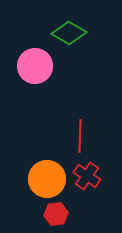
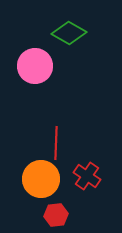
red line: moved 24 px left, 7 px down
orange circle: moved 6 px left
red hexagon: moved 1 px down
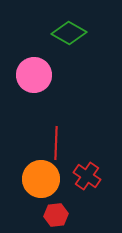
pink circle: moved 1 px left, 9 px down
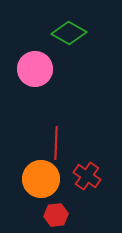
pink circle: moved 1 px right, 6 px up
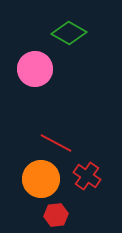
red line: rotated 64 degrees counterclockwise
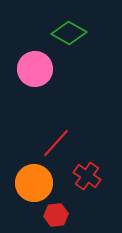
red line: rotated 76 degrees counterclockwise
orange circle: moved 7 px left, 4 px down
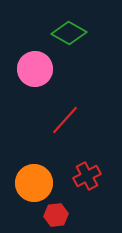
red line: moved 9 px right, 23 px up
red cross: rotated 28 degrees clockwise
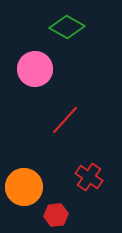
green diamond: moved 2 px left, 6 px up
red cross: moved 2 px right, 1 px down; rotated 28 degrees counterclockwise
orange circle: moved 10 px left, 4 px down
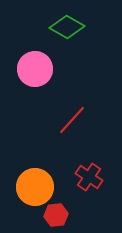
red line: moved 7 px right
orange circle: moved 11 px right
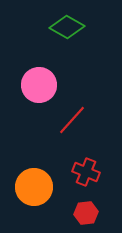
pink circle: moved 4 px right, 16 px down
red cross: moved 3 px left, 5 px up; rotated 12 degrees counterclockwise
orange circle: moved 1 px left
red hexagon: moved 30 px right, 2 px up
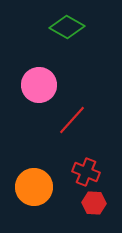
red hexagon: moved 8 px right, 10 px up; rotated 10 degrees clockwise
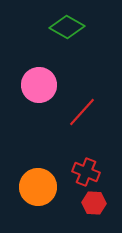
red line: moved 10 px right, 8 px up
orange circle: moved 4 px right
